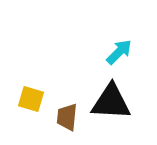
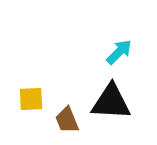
yellow square: rotated 20 degrees counterclockwise
brown trapezoid: moved 3 px down; rotated 28 degrees counterclockwise
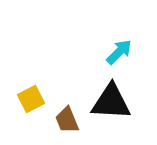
yellow square: rotated 24 degrees counterclockwise
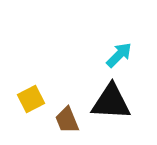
cyan arrow: moved 3 px down
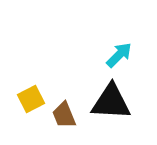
brown trapezoid: moved 3 px left, 5 px up
